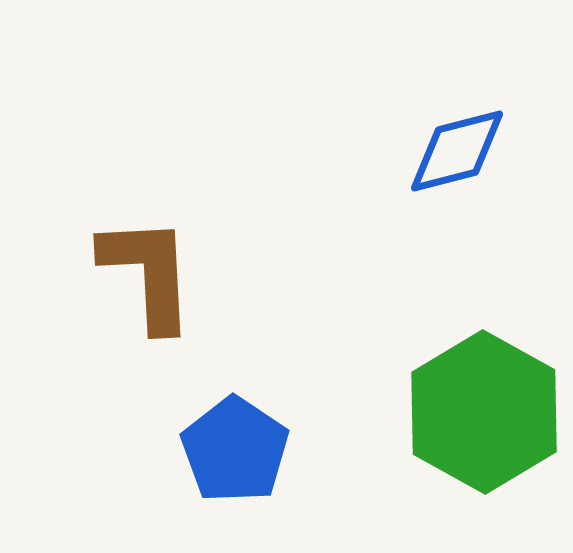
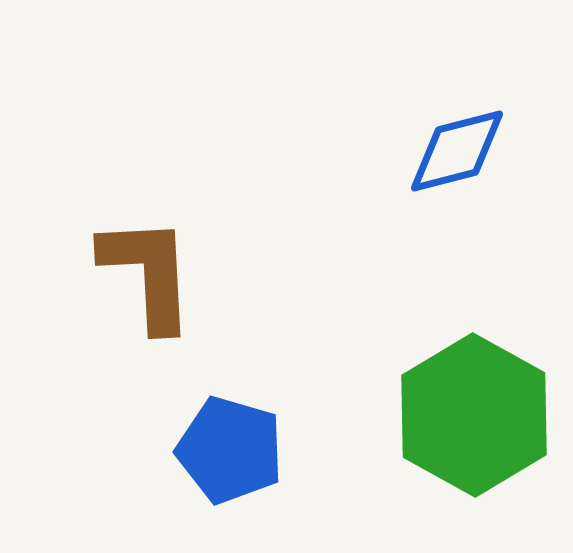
green hexagon: moved 10 px left, 3 px down
blue pentagon: moved 5 px left; rotated 18 degrees counterclockwise
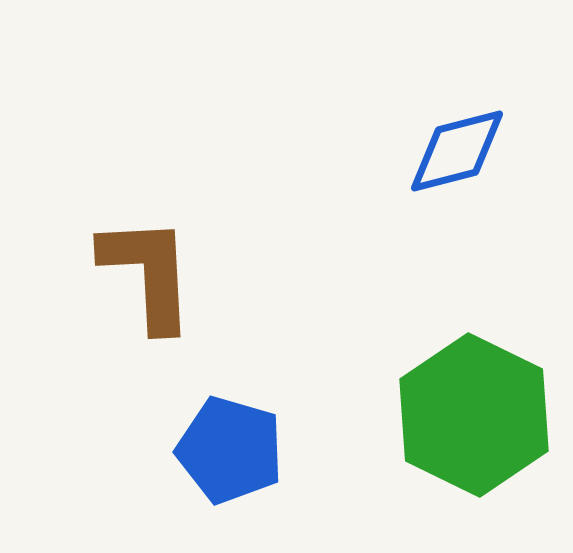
green hexagon: rotated 3 degrees counterclockwise
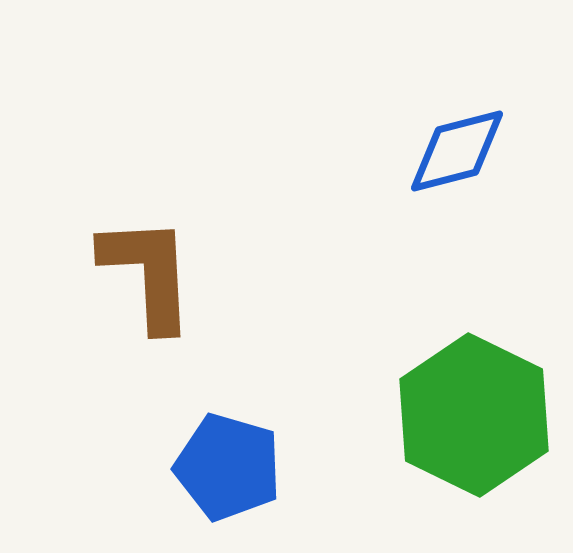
blue pentagon: moved 2 px left, 17 px down
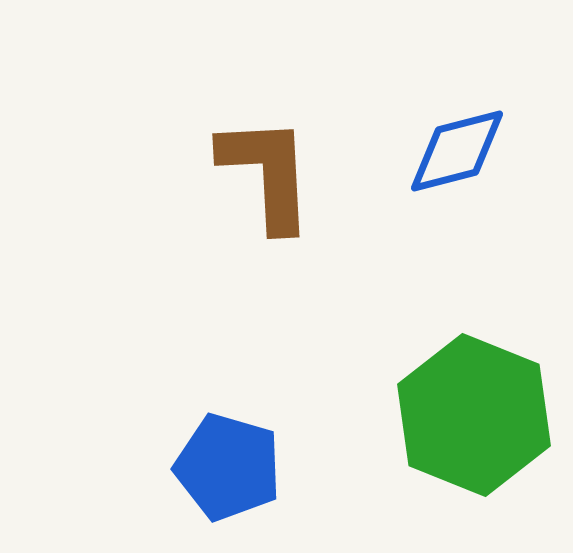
brown L-shape: moved 119 px right, 100 px up
green hexagon: rotated 4 degrees counterclockwise
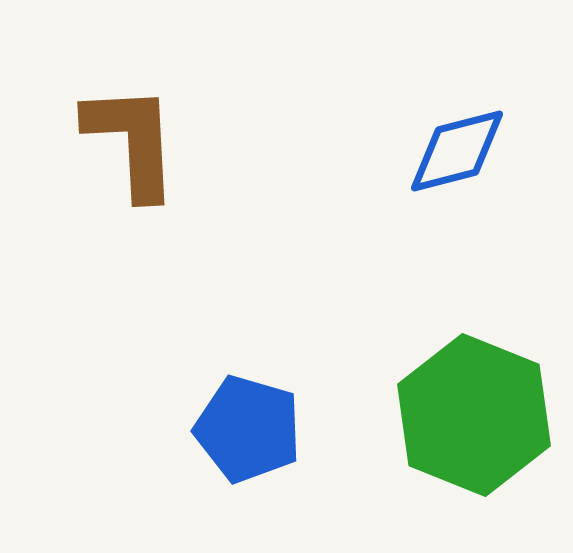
brown L-shape: moved 135 px left, 32 px up
blue pentagon: moved 20 px right, 38 px up
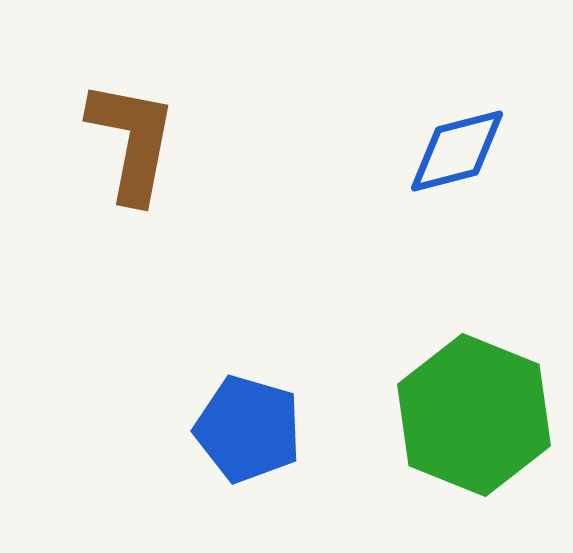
brown L-shape: rotated 14 degrees clockwise
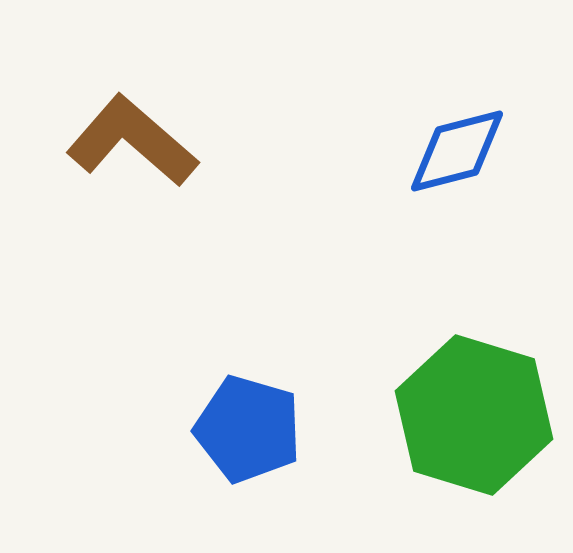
brown L-shape: rotated 60 degrees counterclockwise
green hexagon: rotated 5 degrees counterclockwise
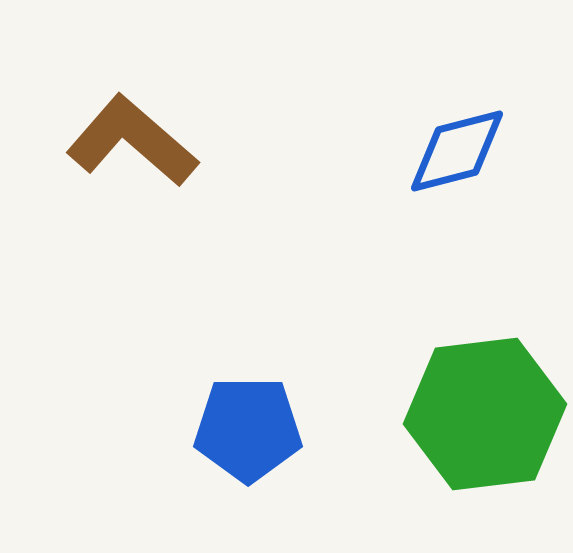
green hexagon: moved 11 px right, 1 px up; rotated 24 degrees counterclockwise
blue pentagon: rotated 16 degrees counterclockwise
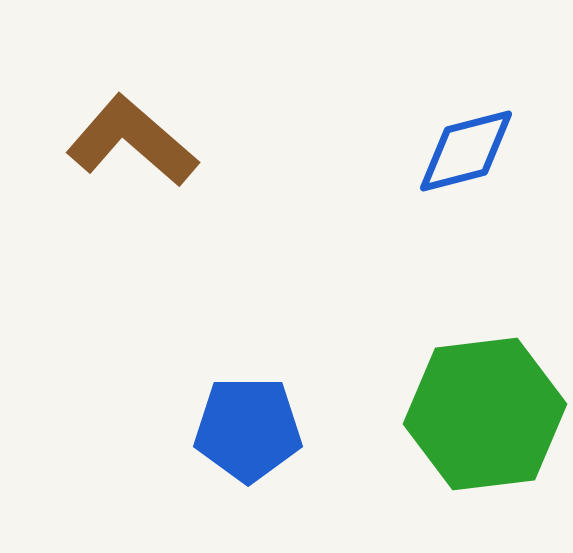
blue diamond: moved 9 px right
